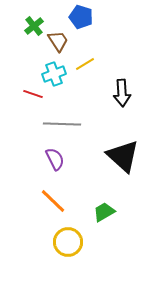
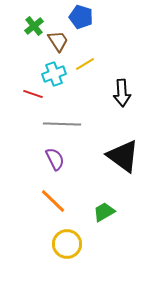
black triangle: rotated 6 degrees counterclockwise
yellow circle: moved 1 px left, 2 px down
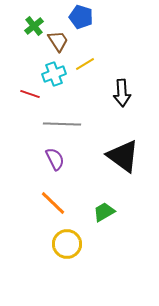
red line: moved 3 px left
orange line: moved 2 px down
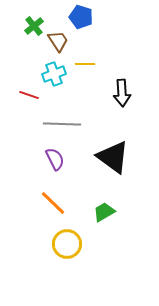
yellow line: rotated 30 degrees clockwise
red line: moved 1 px left, 1 px down
black triangle: moved 10 px left, 1 px down
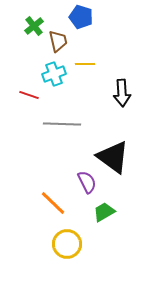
brown trapezoid: rotated 20 degrees clockwise
purple semicircle: moved 32 px right, 23 px down
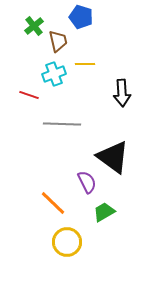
yellow circle: moved 2 px up
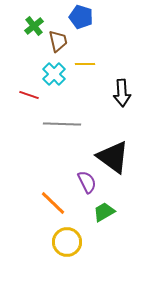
cyan cross: rotated 25 degrees counterclockwise
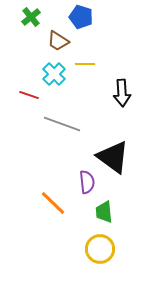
green cross: moved 3 px left, 9 px up
brown trapezoid: rotated 135 degrees clockwise
gray line: rotated 18 degrees clockwise
purple semicircle: rotated 20 degrees clockwise
green trapezoid: rotated 65 degrees counterclockwise
yellow circle: moved 33 px right, 7 px down
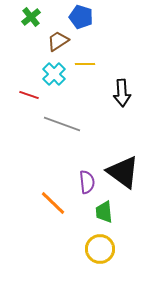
brown trapezoid: rotated 115 degrees clockwise
black triangle: moved 10 px right, 15 px down
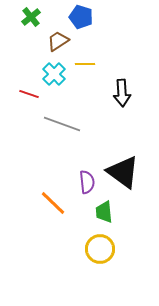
red line: moved 1 px up
